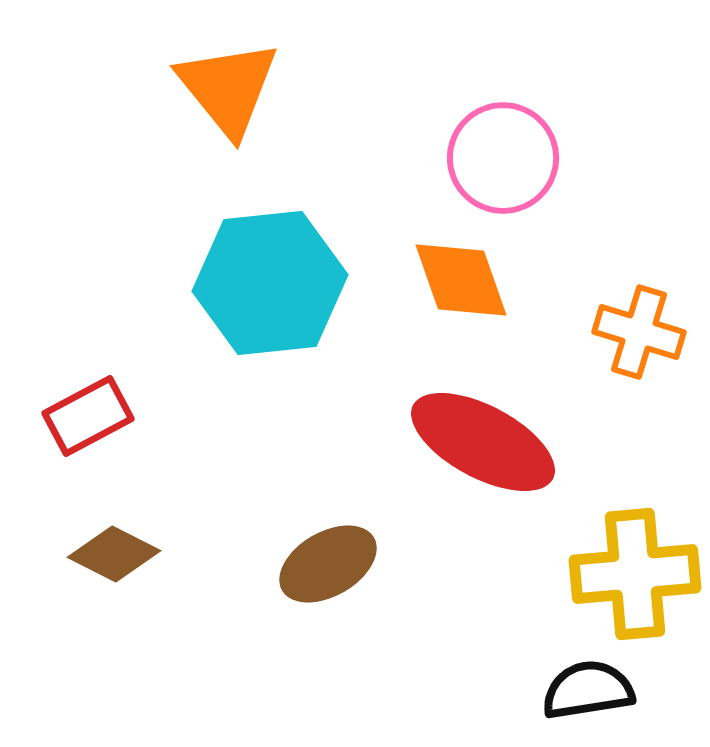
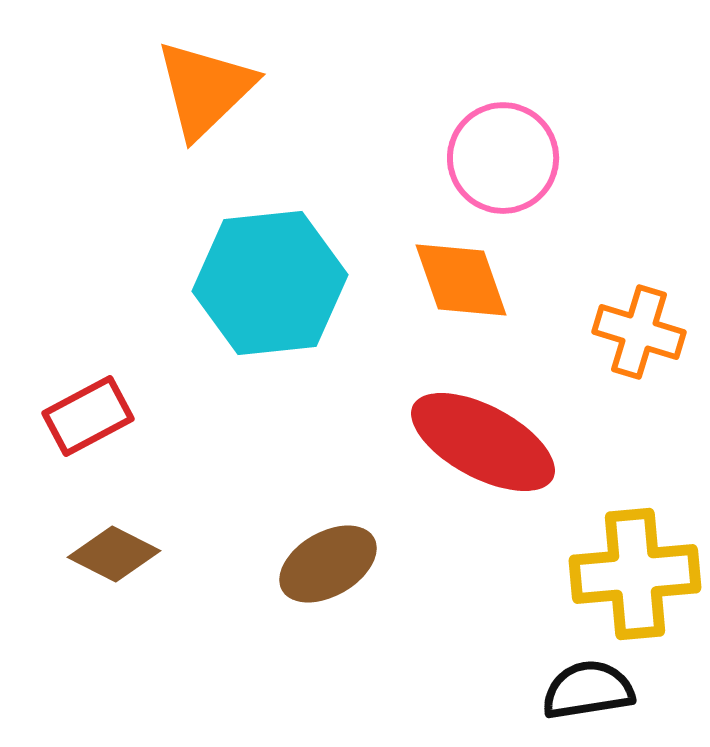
orange triangle: moved 23 px left, 1 px down; rotated 25 degrees clockwise
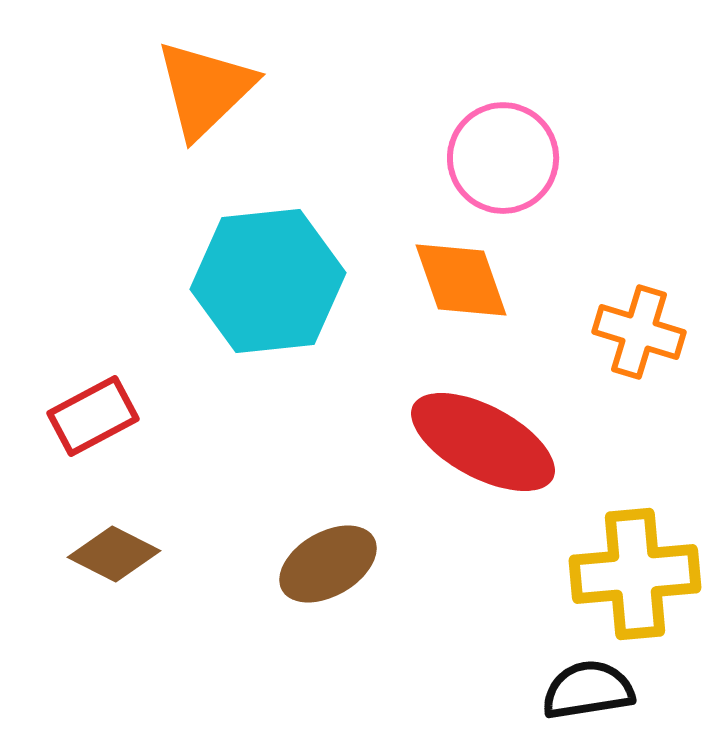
cyan hexagon: moved 2 px left, 2 px up
red rectangle: moved 5 px right
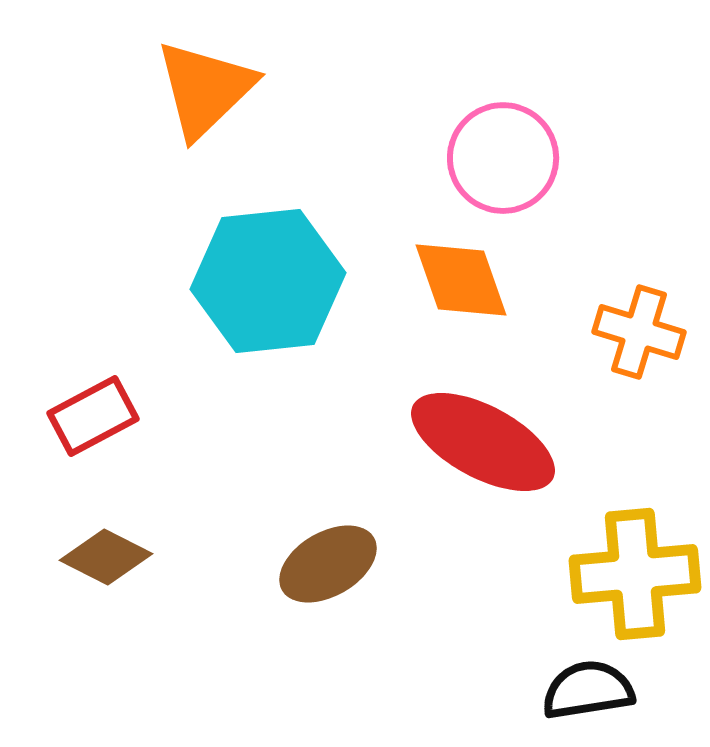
brown diamond: moved 8 px left, 3 px down
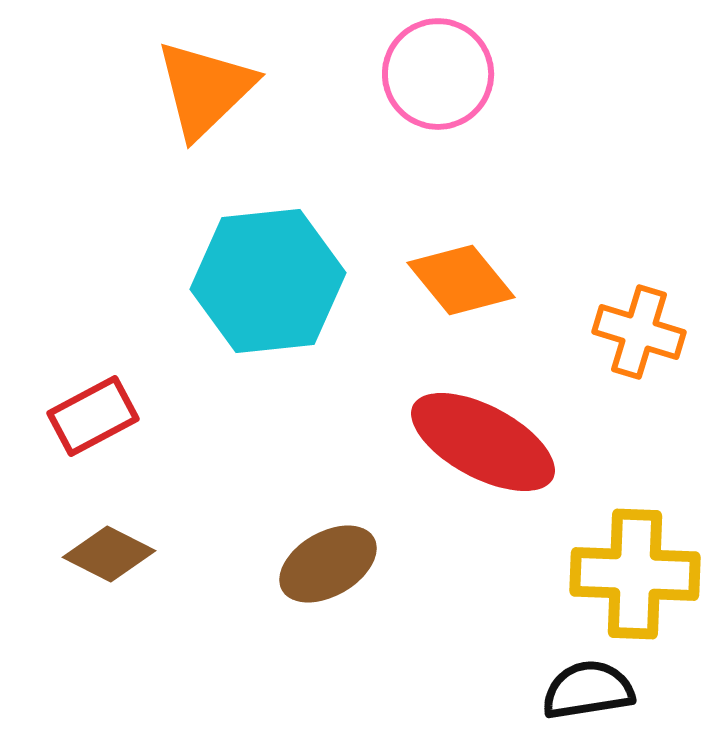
pink circle: moved 65 px left, 84 px up
orange diamond: rotated 20 degrees counterclockwise
brown diamond: moved 3 px right, 3 px up
yellow cross: rotated 7 degrees clockwise
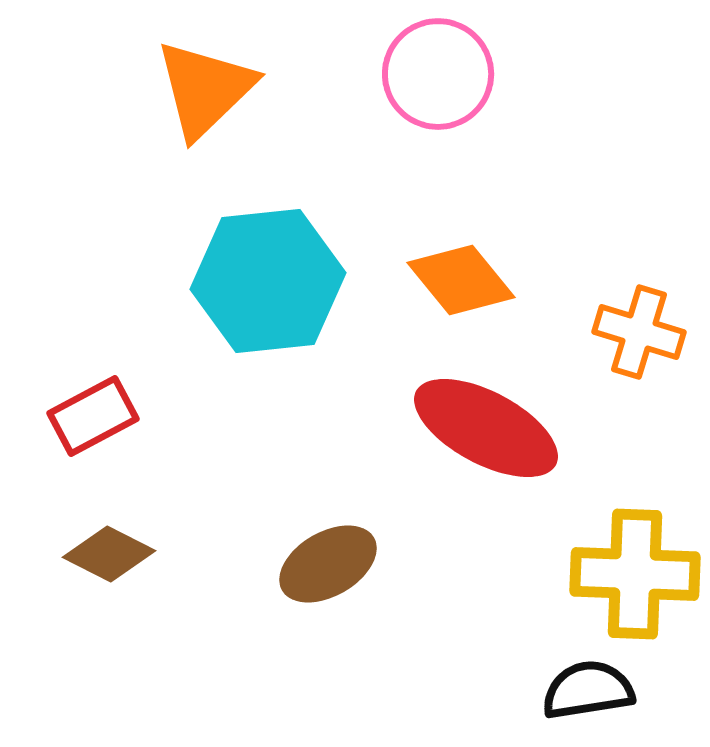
red ellipse: moved 3 px right, 14 px up
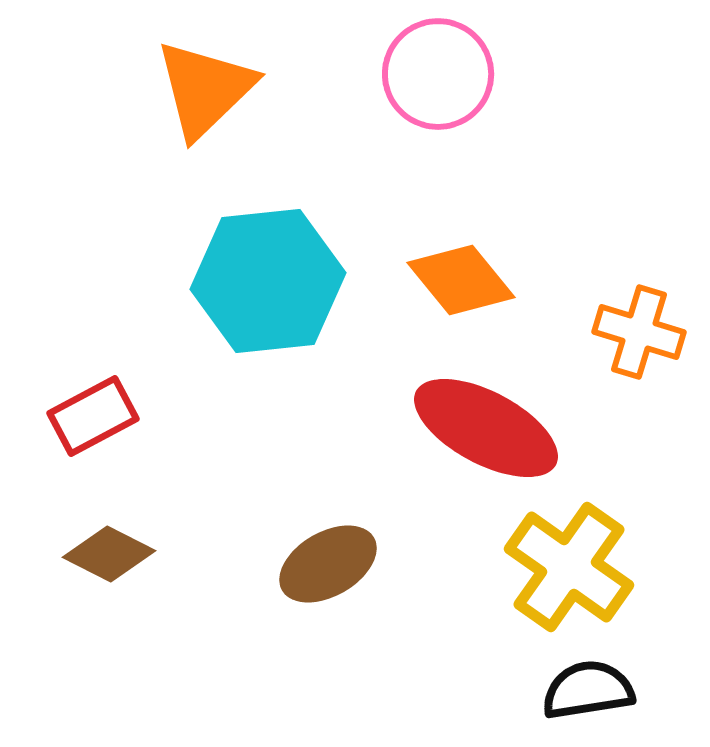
yellow cross: moved 66 px left, 7 px up; rotated 33 degrees clockwise
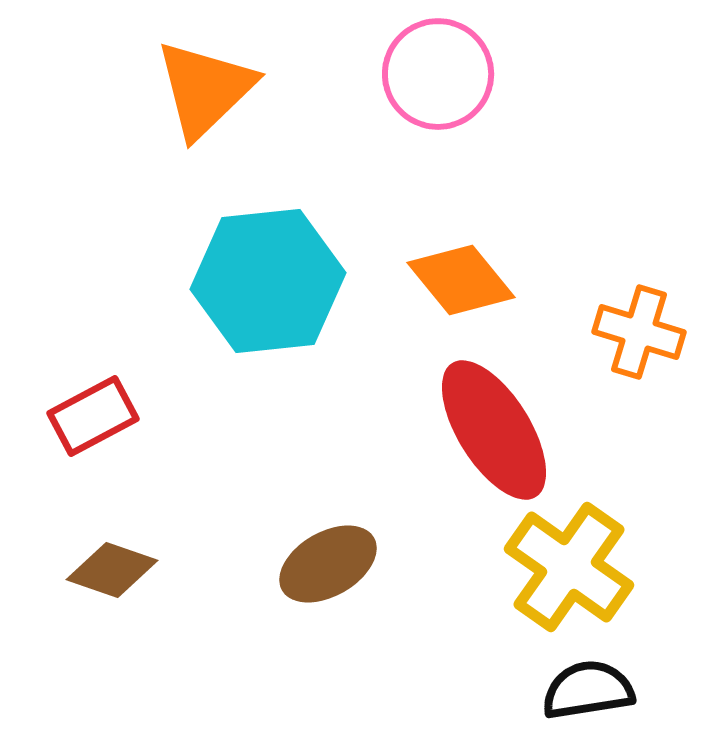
red ellipse: moved 8 px right, 2 px down; rotated 30 degrees clockwise
brown diamond: moved 3 px right, 16 px down; rotated 8 degrees counterclockwise
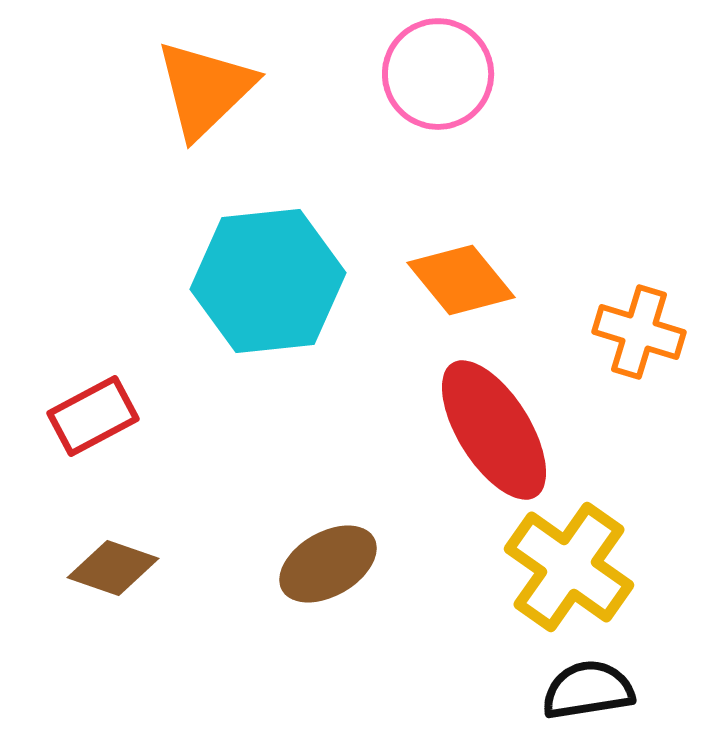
brown diamond: moved 1 px right, 2 px up
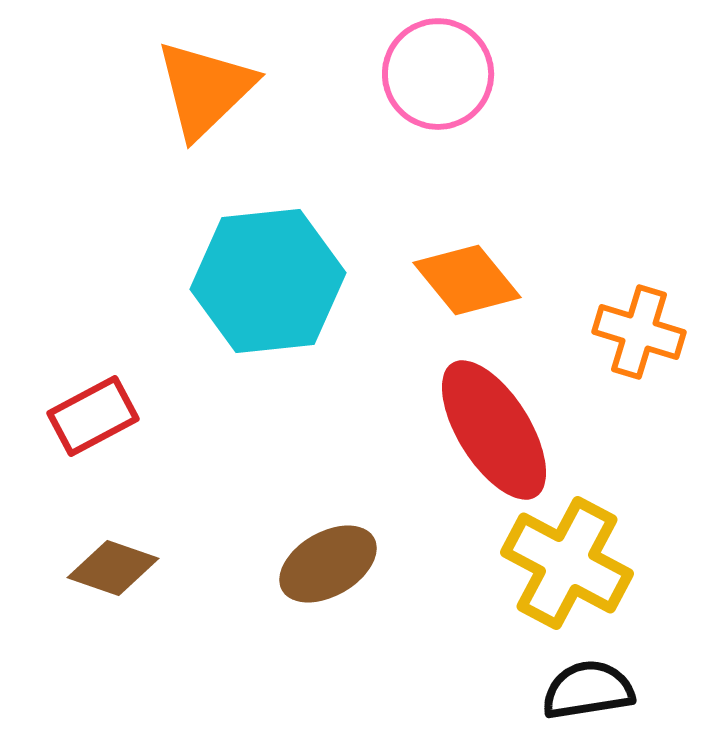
orange diamond: moved 6 px right
yellow cross: moved 2 px left, 4 px up; rotated 7 degrees counterclockwise
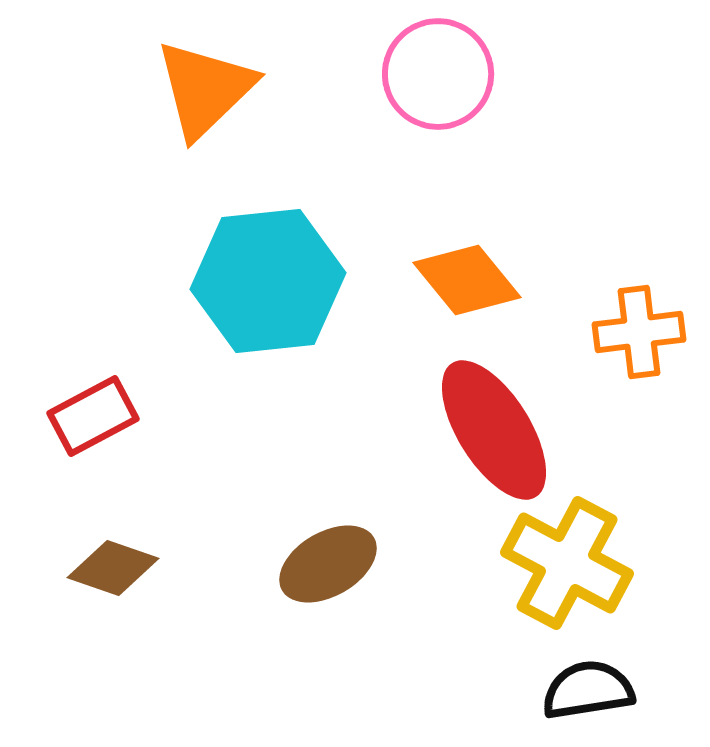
orange cross: rotated 24 degrees counterclockwise
